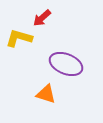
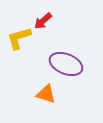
red arrow: moved 1 px right, 3 px down
yellow L-shape: rotated 32 degrees counterclockwise
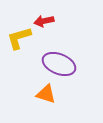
red arrow: moved 1 px right; rotated 30 degrees clockwise
purple ellipse: moved 7 px left
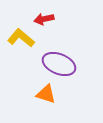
red arrow: moved 2 px up
yellow L-shape: moved 2 px right; rotated 56 degrees clockwise
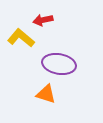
red arrow: moved 1 px left, 1 px down
purple ellipse: rotated 12 degrees counterclockwise
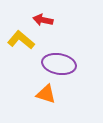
red arrow: rotated 24 degrees clockwise
yellow L-shape: moved 2 px down
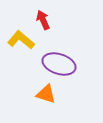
red arrow: rotated 54 degrees clockwise
purple ellipse: rotated 8 degrees clockwise
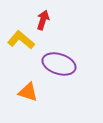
red arrow: rotated 42 degrees clockwise
orange triangle: moved 18 px left, 2 px up
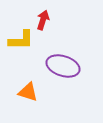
yellow L-shape: rotated 140 degrees clockwise
purple ellipse: moved 4 px right, 2 px down
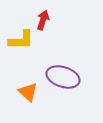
purple ellipse: moved 11 px down
orange triangle: rotated 25 degrees clockwise
